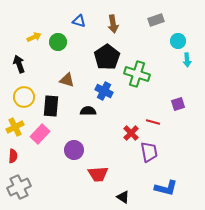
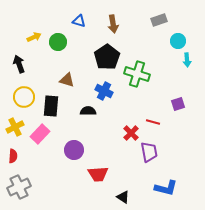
gray rectangle: moved 3 px right
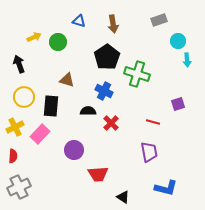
red cross: moved 20 px left, 10 px up
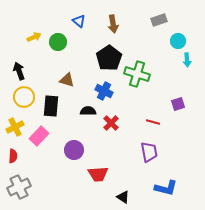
blue triangle: rotated 24 degrees clockwise
black pentagon: moved 2 px right, 1 px down
black arrow: moved 7 px down
pink rectangle: moved 1 px left, 2 px down
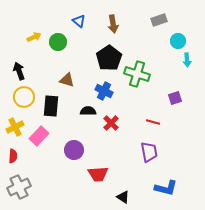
purple square: moved 3 px left, 6 px up
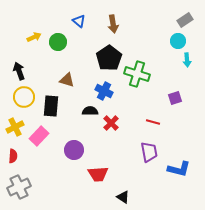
gray rectangle: moved 26 px right; rotated 14 degrees counterclockwise
black semicircle: moved 2 px right
blue L-shape: moved 13 px right, 19 px up
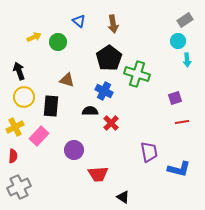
red line: moved 29 px right; rotated 24 degrees counterclockwise
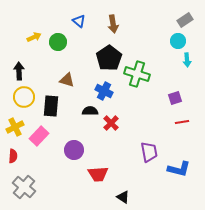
black arrow: rotated 18 degrees clockwise
gray cross: moved 5 px right; rotated 25 degrees counterclockwise
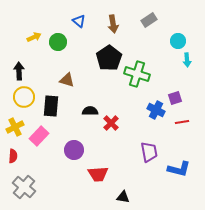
gray rectangle: moved 36 px left
blue cross: moved 52 px right, 19 px down
black triangle: rotated 24 degrees counterclockwise
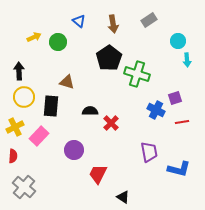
brown triangle: moved 2 px down
red trapezoid: rotated 120 degrees clockwise
black triangle: rotated 24 degrees clockwise
